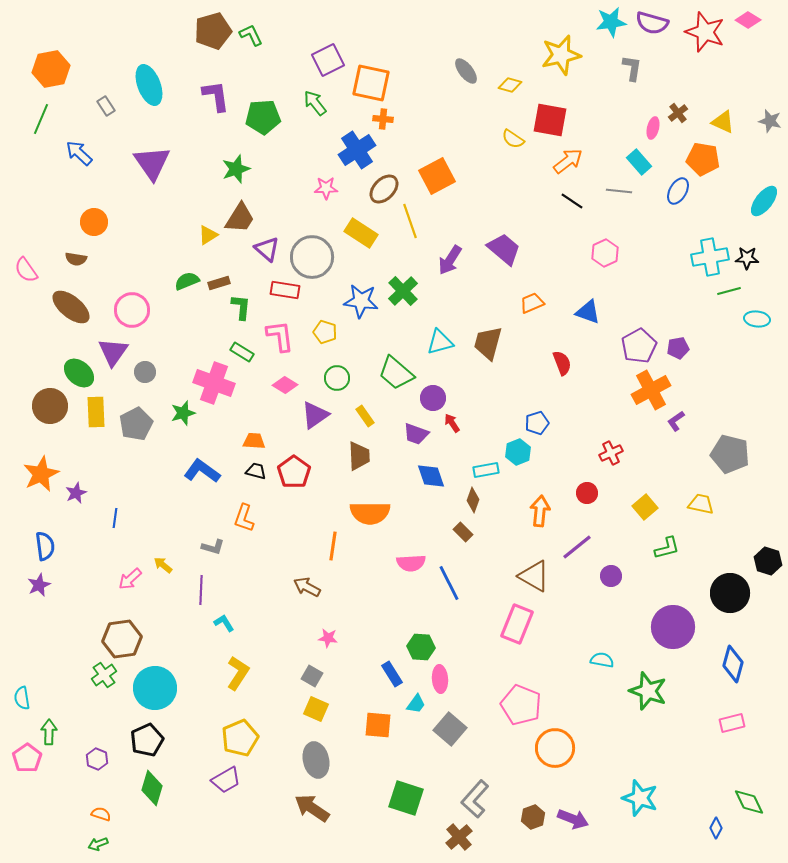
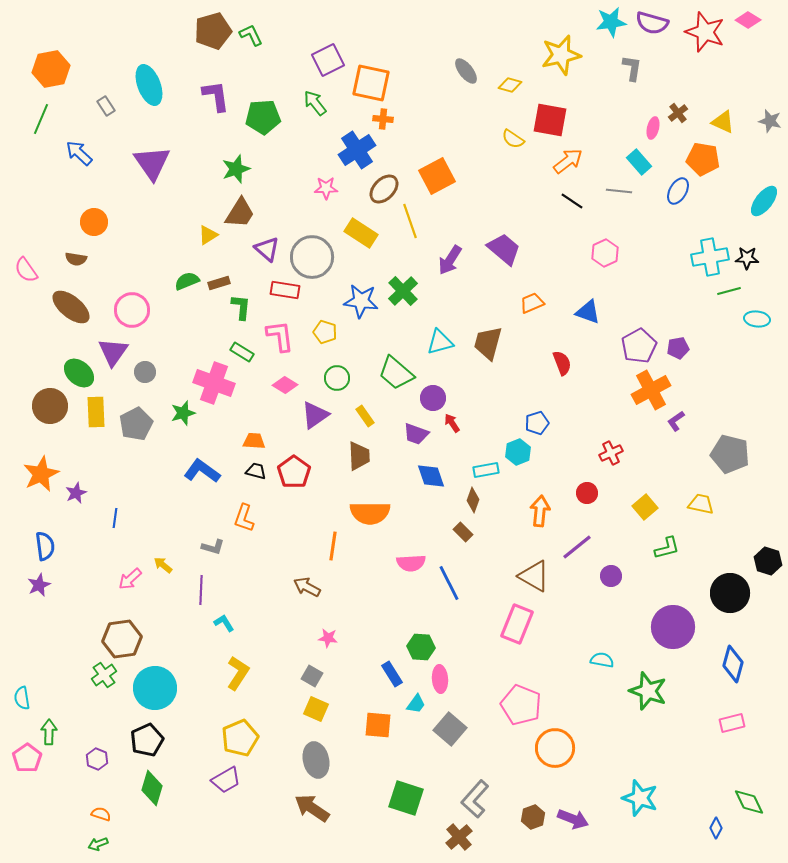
brown trapezoid at (240, 218): moved 5 px up
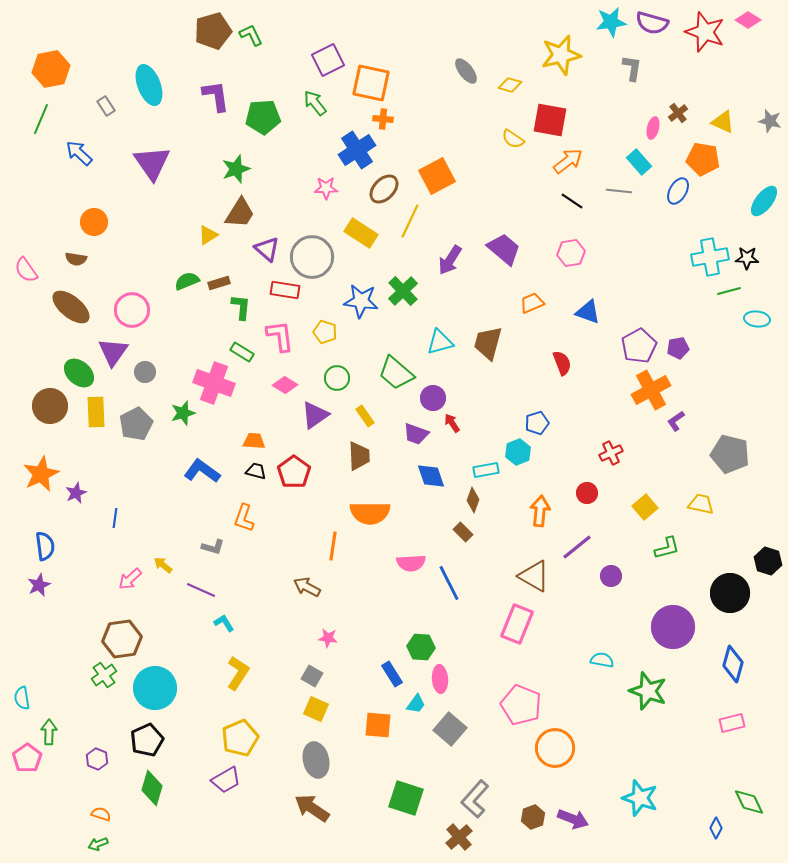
yellow line at (410, 221): rotated 44 degrees clockwise
pink hexagon at (605, 253): moved 34 px left; rotated 16 degrees clockwise
purple line at (201, 590): rotated 68 degrees counterclockwise
